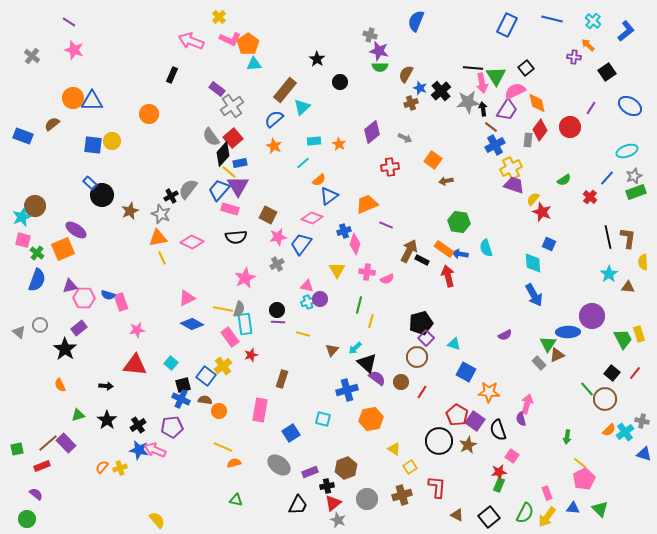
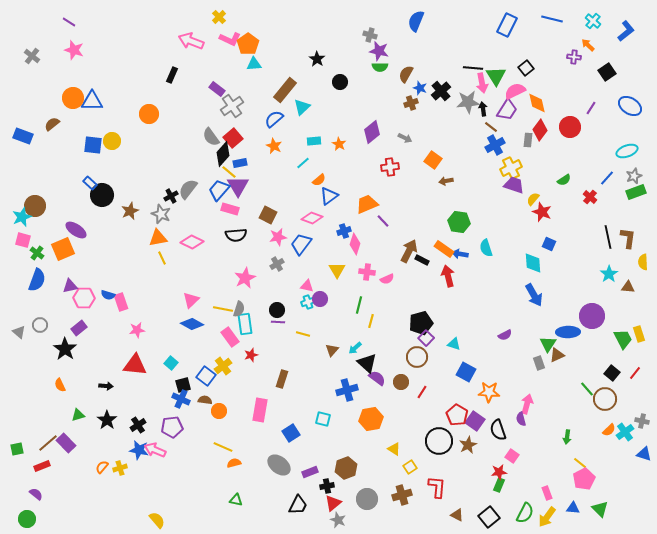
purple line at (386, 225): moved 3 px left, 4 px up; rotated 24 degrees clockwise
black semicircle at (236, 237): moved 2 px up
pink triangle at (187, 298): moved 4 px right, 2 px down; rotated 18 degrees counterclockwise
gray rectangle at (539, 363): rotated 24 degrees clockwise
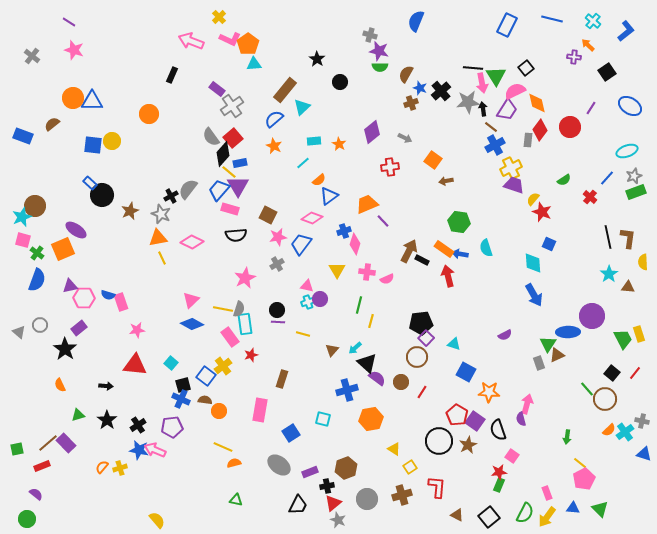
black pentagon at (421, 323): rotated 10 degrees clockwise
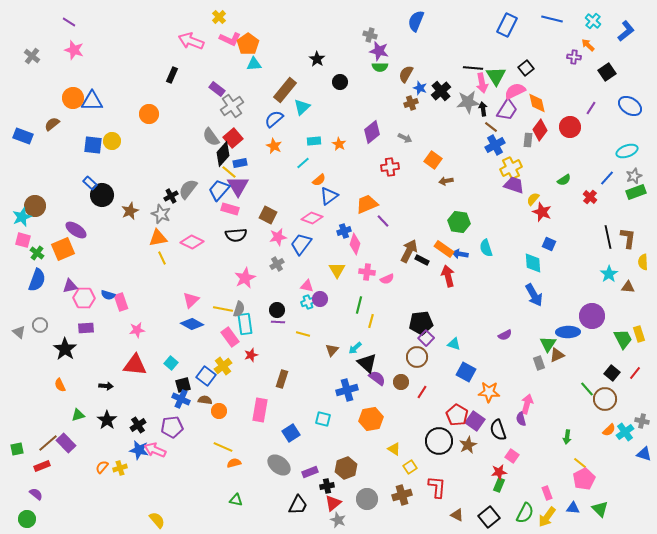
purple rectangle at (79, 328): moved 7 px right; rotated 35 degrees clockwise
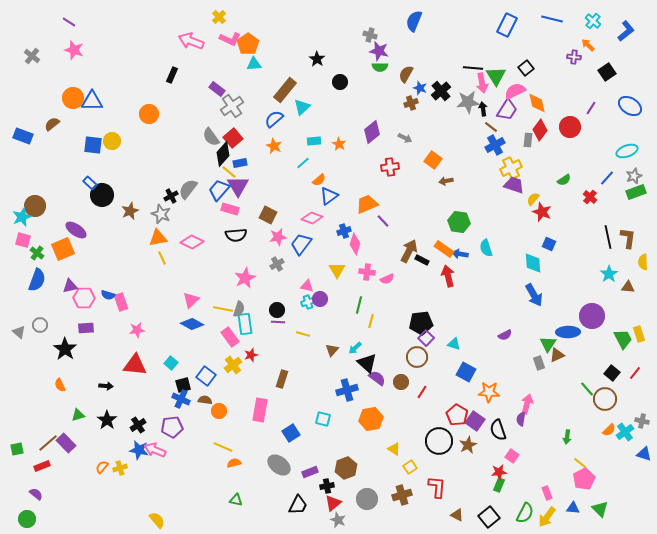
blue semicircle at (416, 21): moved 2 px left
yellow cross at (223, 366): moved 10 px right, 1 px up
purple semicircle at (521, 419): rotated 24 degrees clockwise
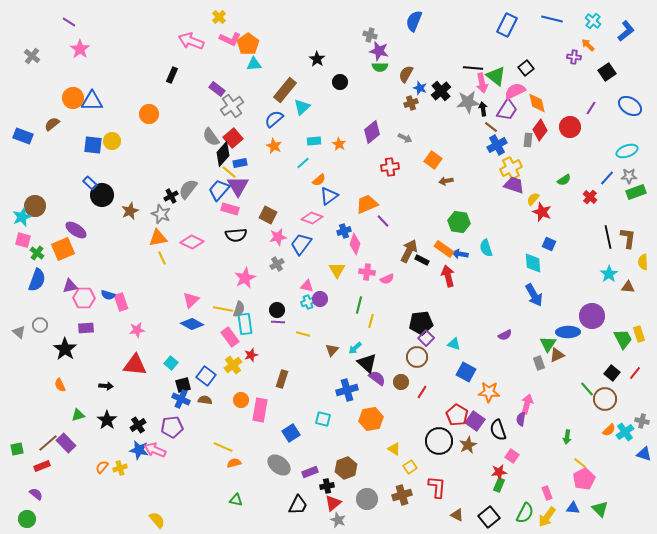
pink star at (74, 50): moved 6 px right, 1 px up; rotated 18 degrees clockwise
green triangle at (496, 76): rotated 20 degrees counterclockwise
blue cross at (495, 145): moved 2 px right
gray star at (634, 176): moved 5 px left; rotated 21 degrees clockwise
orange circle at (219, 411): moved 22 px right, 11 px up
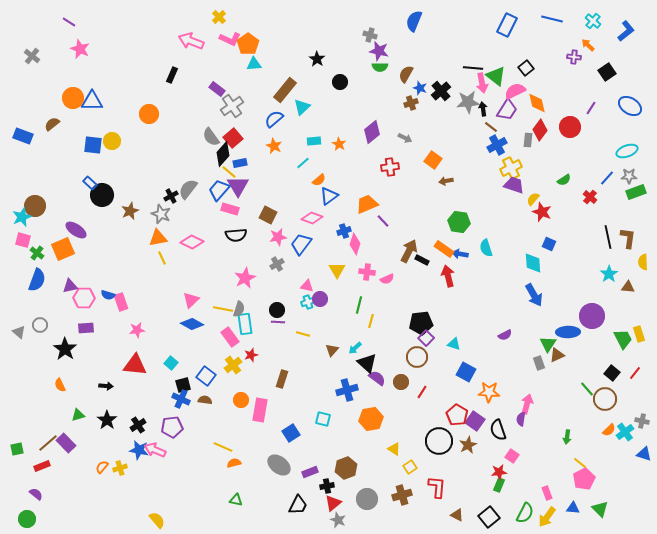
pink star at (80, 49): rotated 12 degrees counterclockwise
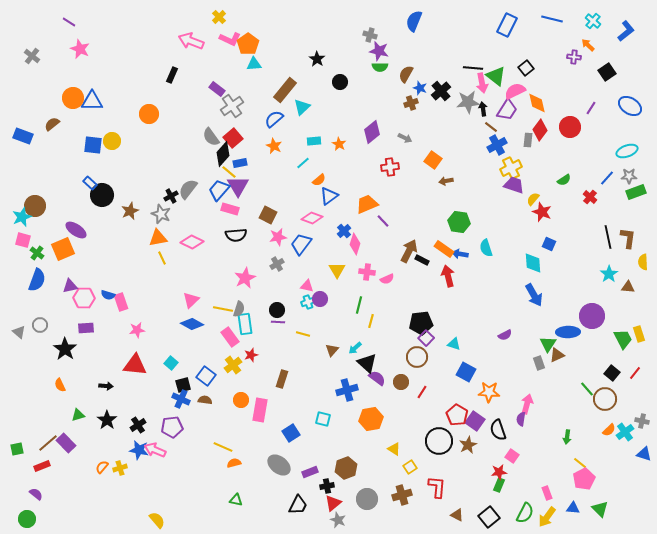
blue cross at (344, 231): rotated 24 degrees counterclockwise
